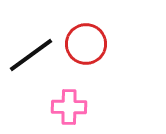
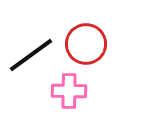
pink cross: moved 16 px up
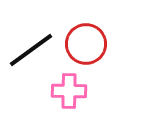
black line: moved 5 px up
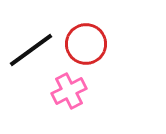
pink cross: rotated 28 degrees counterclockwise
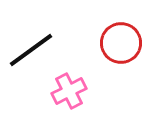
red circle: moved 35 px right, 1 px up
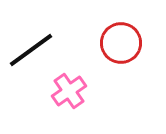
pink cross: rotated 8 degrees counterclockwise
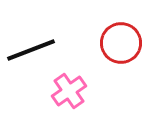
black line: rotated 15 degrees clockwise
